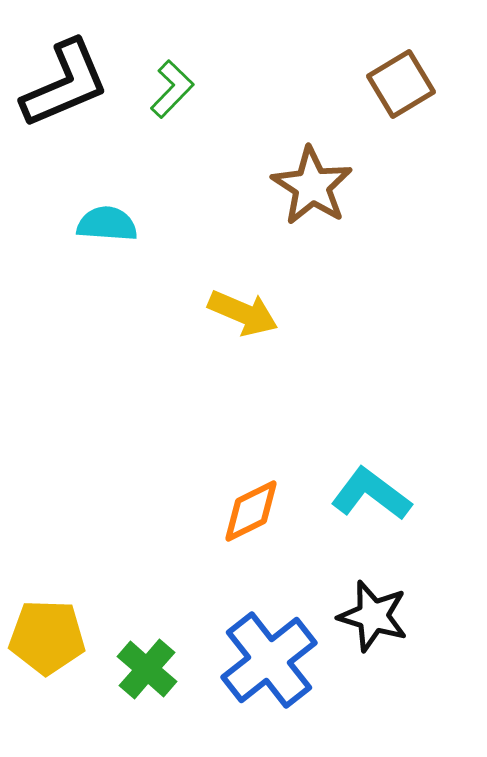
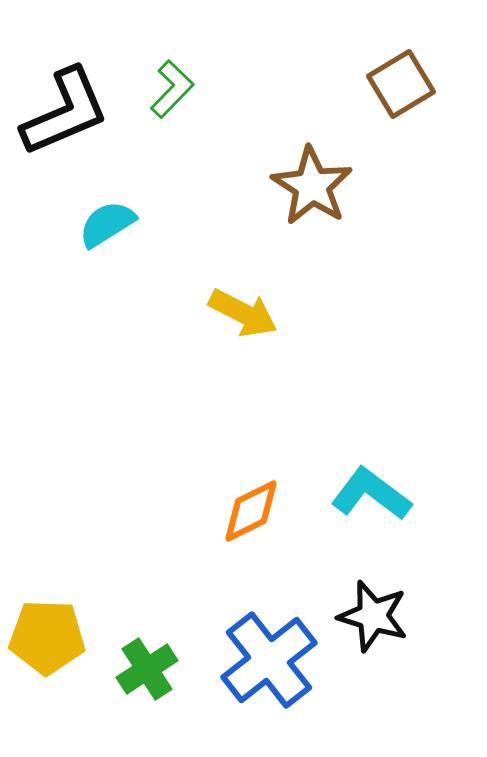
black L-shape: moved 28 px down
cyan semicircle: rotated 36 degrees counterclockwise
yellow arrow: rotated 4 degrees clockwise
green cross: rotated 16 degrees clockwise
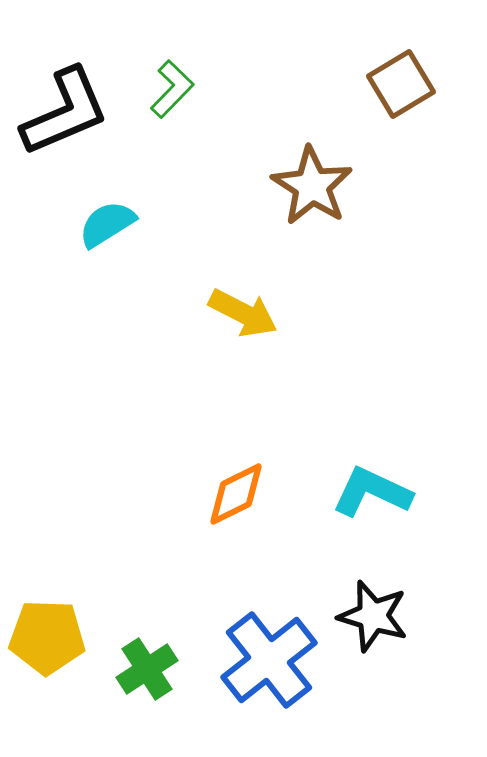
cyan L-shape: moved 1 px right, 2 px up; rotated 12 degrees counterclockwise
orange diamond: moved 15 px left, 17 px up
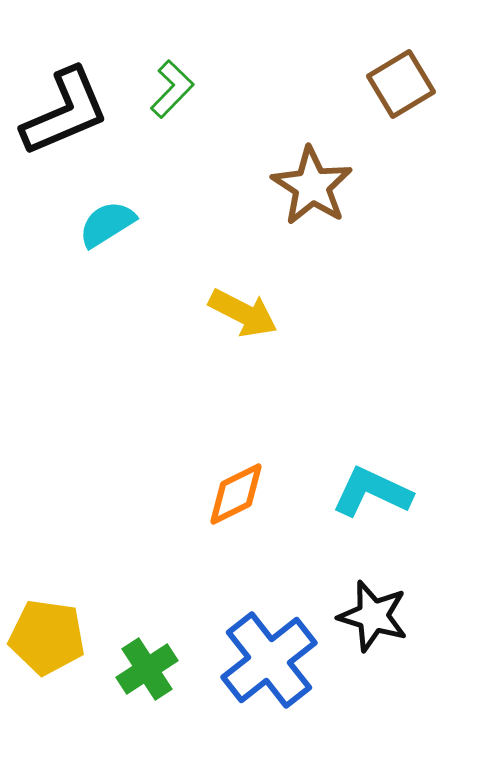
yellow pentagon: rotated 6 degrees clockwise
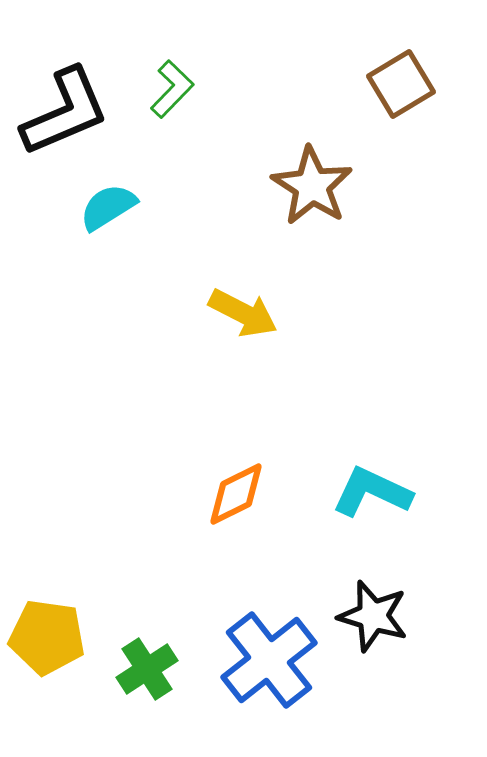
cyan semicircle: moved 1 px right, 17 px up
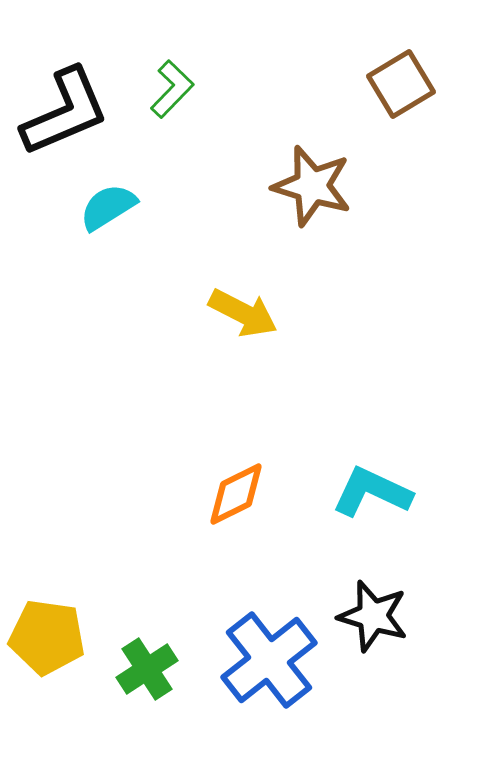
brown star: rotated 16 degrees counterclockwise
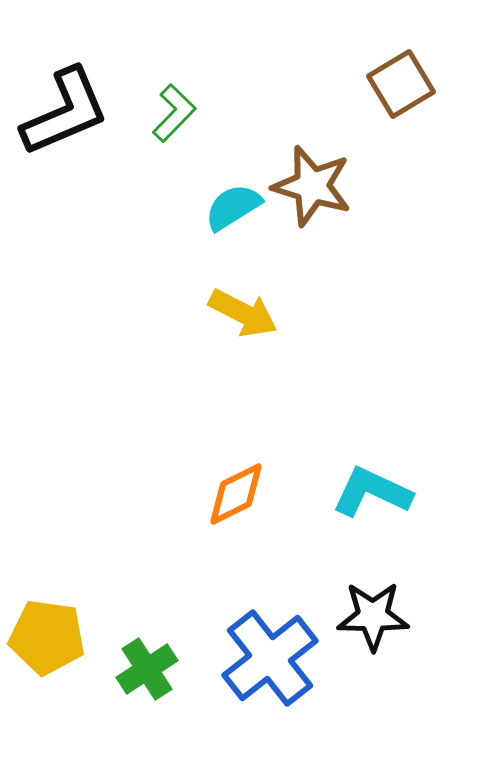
green L-shape: moved 2 px right, 24 px down
cyan semicircle: moved 125 px right
black star: rotated 16 degrees counterclockwise
blue cross: moved 1 px right, 2 px up
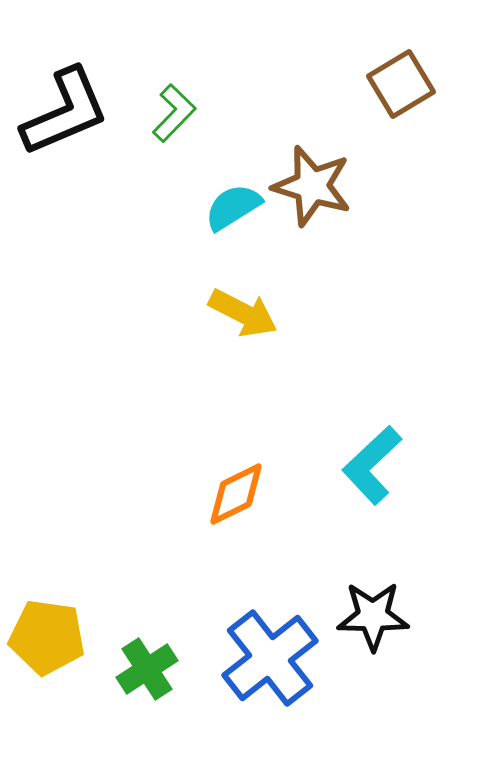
cyan L-shape: moved 27 px up; rotated 68 degrees counterclockwise
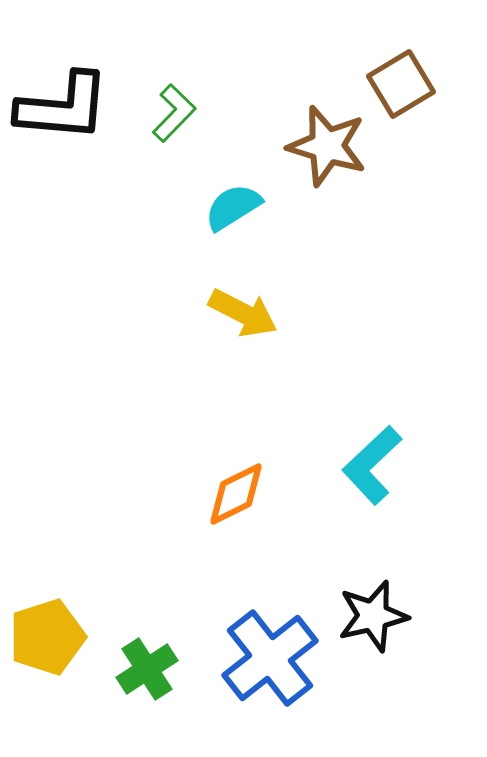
black L-shape: moved 2 px left, 5 px up; rotated 28 degrees clockwise
brown star: moved 15 px right, 40 px up
black star: rotated 14 degrees counterclockwise
yellow pentagon: rotated 26 degrees counterclockwise
